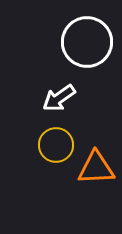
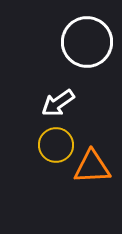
white arrow: moved 1 px left, 5 px down
orange triangle: moved 4 px left, 1 px up
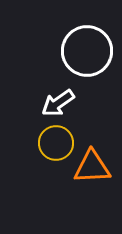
white circle: moved 9 px down
yellow circle: moved 2 px up
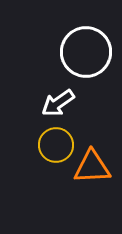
white circle: moved 1 px left, 1 px down
yellow circle: moved 2 px down
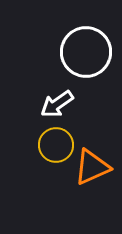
white arrow: moved 1 px left, 1 px down
orange triangle: rotated 21 degrees counterclockwise
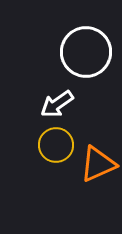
orange triangle: moved 6 px right, 3 px up
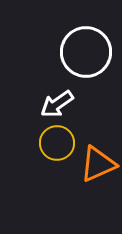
yellow circle: moved 1 px right, 2 px up
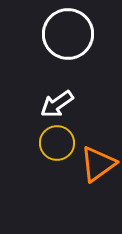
white circle: moved 18 px left, 18 px up
orange triangle: rotated 12 degrees counterclockwise
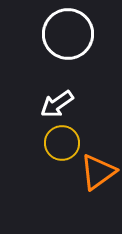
yellow circle: moved 5 px right
orange triangle: moved 8 px down
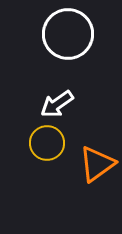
yellow circle: moved 15 px left
orange triangle: moved 1 px left, 8 px up
